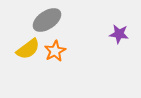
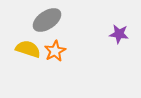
yellow semicircle: rotated 125 degrees counterclockwise
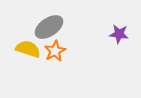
gray ellipse: moved 2 px right, 7 px down
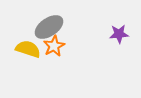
purple star: rotated 12 degrees counterclockwise
orange star: moved 1 px left, 5 px up
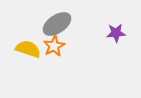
gray ellipse: moved 8 px right, 3 px up
purple star: moved 3 px left, 1 px up
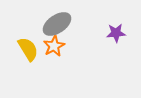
yellow semicircle: rotated 40 degrees clockwise
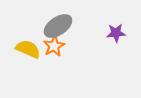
gray ellipse: moved 1 px right, 2 px down
yellow semicircle: rotated 35 degrees counterclockwise
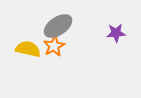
yellow semicircle: rotated 10 degrees counterclockwise
